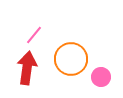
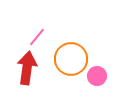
pink line: moved 3 px right, 2 px down
pink circle: moved 4 px left, 1 px up
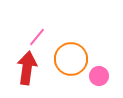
pink circle: moved 2 px right
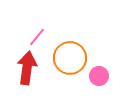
orange circle: moved 1 px left, 1 px up
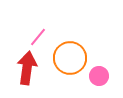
pink line: moved 1 px right
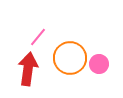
red arrow: moved 1 px right, 1 px down
pink circle: moved 12 px up
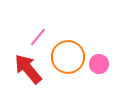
orange circle: moved 2 px left, 1 px up
red arrow: rotated 48 degrees counterclockwise
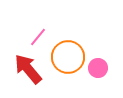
pink circle: moved 1 px left, 4 px down
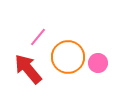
pink circle: moved 5 px up
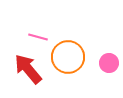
pink line: rotated 66 degrees clockwise
pink circle: moved 11 px right
